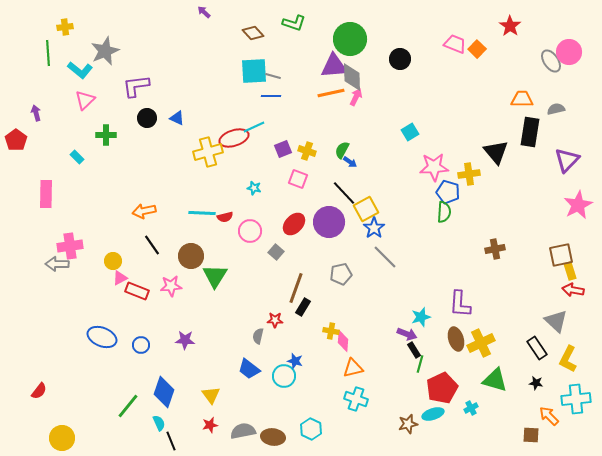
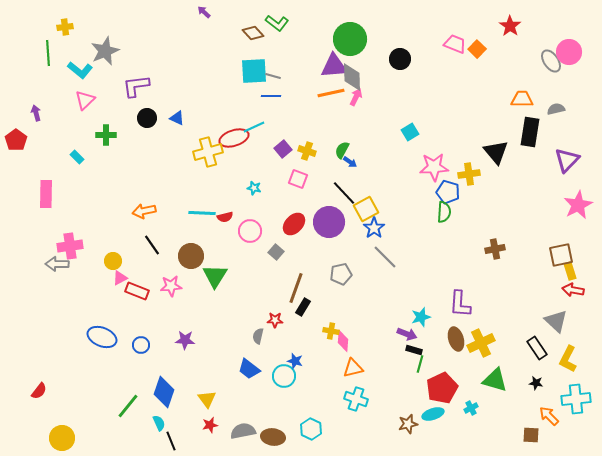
green L-shape at (294, 23): moved 17 px left; rotated 20 degrees clockwise
purple square at (283, 149): rotated 18 degrees counterclockwise
black rectangle at (414, 350): rotated 42 degrees counterclockwise
yellow triangle at (211, 395): moved 4 px left, 4 px down
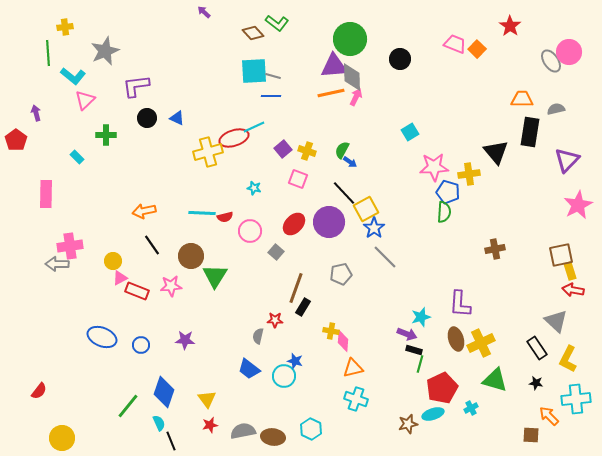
cyan L-shape at (80, 70): moved 7 px left, 6 px down
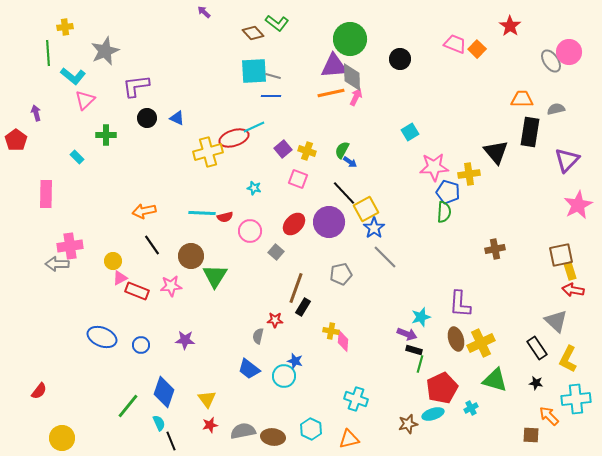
orange triangle at (353, 368): moved 4 px left, 71 px down
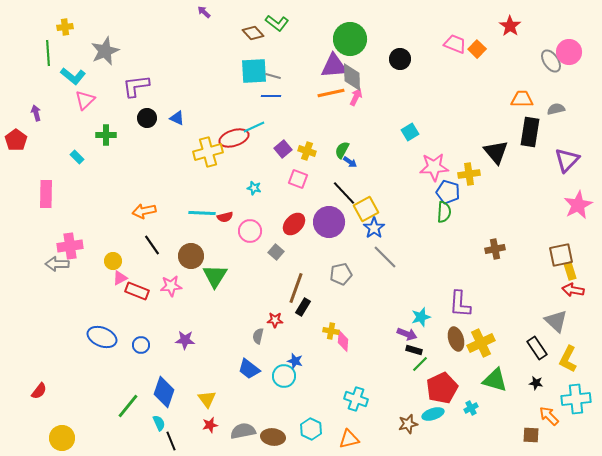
green line at (420, 364): rotated 30 degrees clockwise
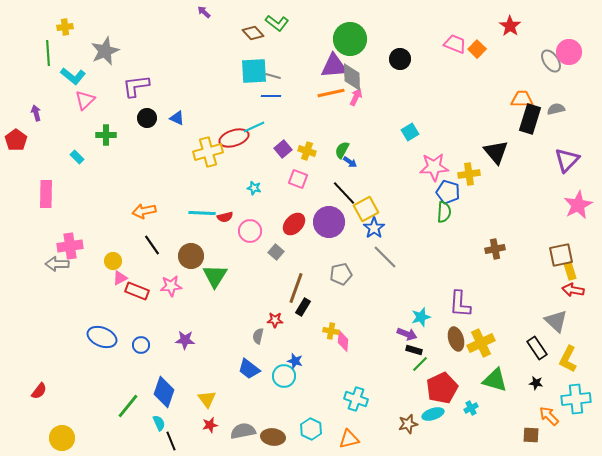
black rectangle at (530, 132): moved 13 px up; rotated 8 degrees clockwise
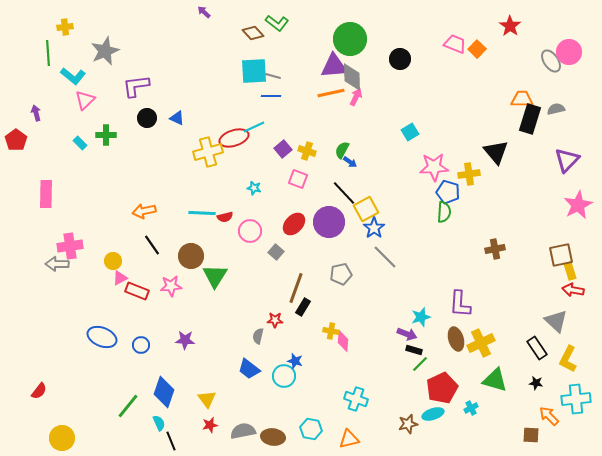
cyan rectangle at (77, 157): moved 3 px right, 14 px up
cyan hexagon at (311, 429): rotated 15 degrees counterclockwise
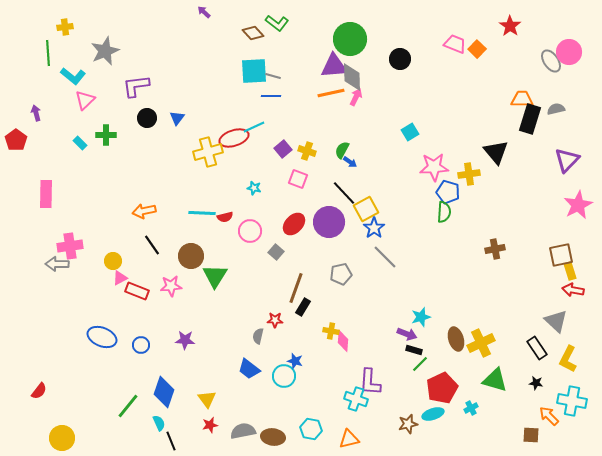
blue triangle at (177, 118): rotated 42 degrees clockwise
purple L-shape at (460, 304): moved 90 px left, 78 px down
cyan cross at (576, 399): moved 4 px left, 2 px down; rotated 16 degrees clockwise
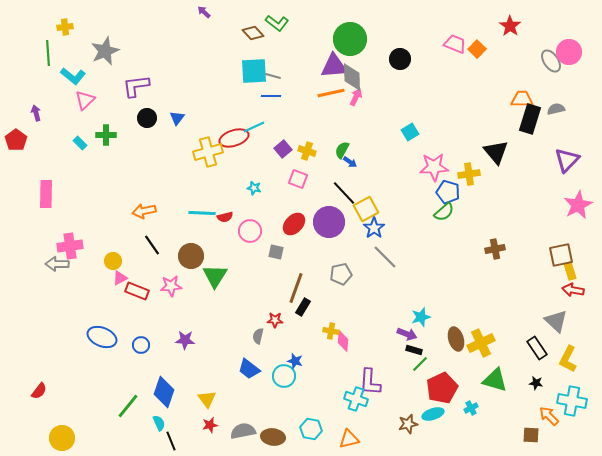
green semicircle at (444, 212): rotated 45 degrees clockwise
gray square at (276, 252): rotated 28 degrees counterclockwise
